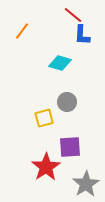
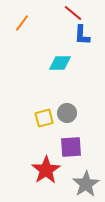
red line: moved 2 px up
orange line: moved 8 px up
cyan diamond: rotated 15 degrees counterclockwise
gray circle: moved 11 px down
purple square: moved 1 px right
red star: moved 3 px down
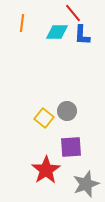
red line: rotated 12 degrees clockwise
orange line: rotated 30 degrees counterclockwise
cyan diamond: moved 3 px left, 31 px up
gray circle: moved 2 px up
yellow square: rotated 36 degrees counterclockwise
gray star: rotated 12 degrees clockwise
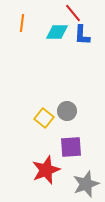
red star: rotated 12 degrees clockwise
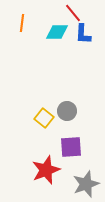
blue L-shape: moved 1 px right, 1 px up
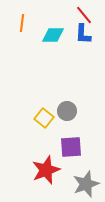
red line: moved 11 px right, 2 px down
cyan diamond: moved 4 px left, 3 px down
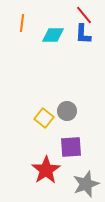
red star: rotated 12 degrees counterclockwise
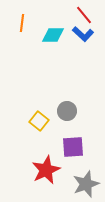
blue L-shape: rotated 50 degrees counterclockwise
yellow square: moved 5 px left, 3 px down
purple square: moved 2 px right
red star: rotated 8 degrees clockwise
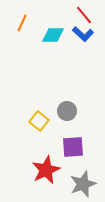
orange line: rotated 18 degrees clockwise
gray star: moved 3 px left
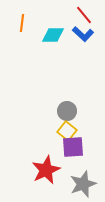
orange line: rotated 18 degrees counterclockwise
yellow square: moved 28 px right, 10 px down
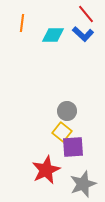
red line: moved 2 px right, 1 px up
yellow square: moved 5 px left, 1 px down
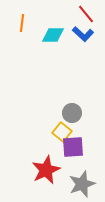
gray circle: moved 5 px right, 2 px down
gray star: moved 1 px left
